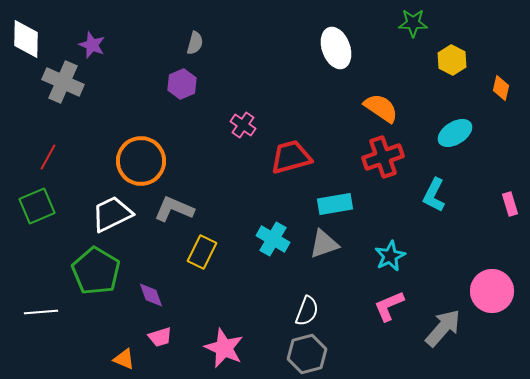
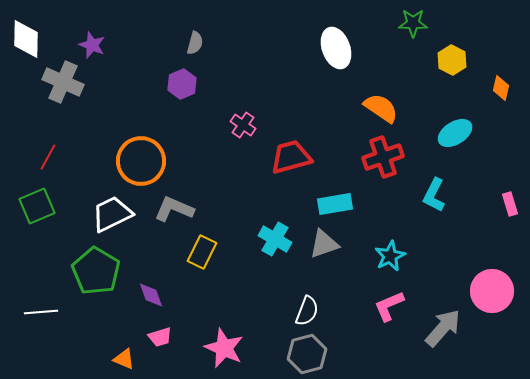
cyan cross: moved 2 px right
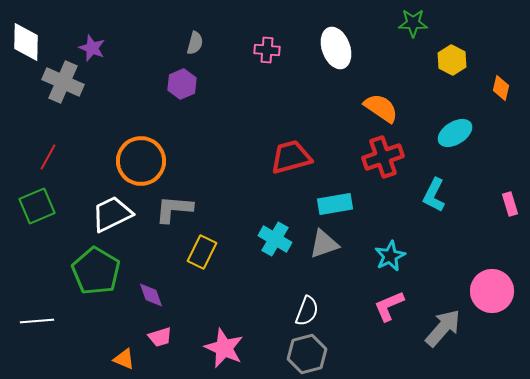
white diamond: moved 3 px down
purple star: moved 3 px down
pink cross: moved 24 px right, 75 px up; rotated 30 degrees counterclockwise
gray L-shape: rotated 18 degrees counterclockwise
white line: moved 4 px left, 9 px down
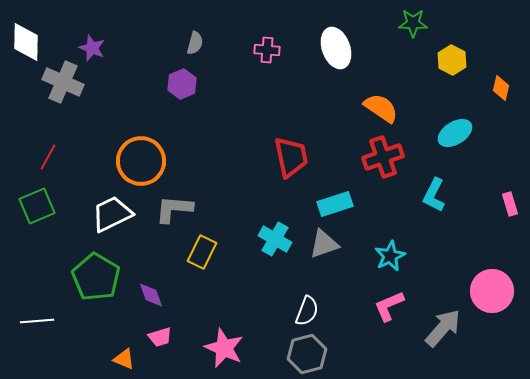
red trapezoid: rotated 93 degrees clockwise
cyan rectangle: rotated 8 degrees counterclockwise
green pentagon: moved 6 px down
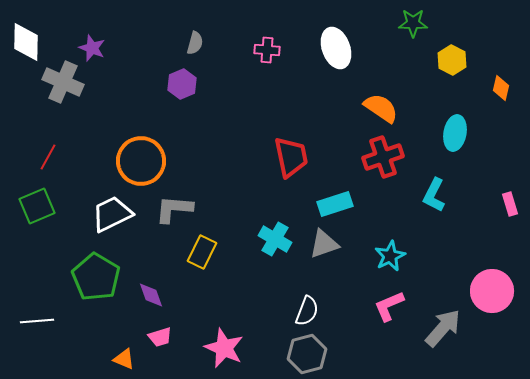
cyan ellipse: rotated 48 degrees counterclockwise
